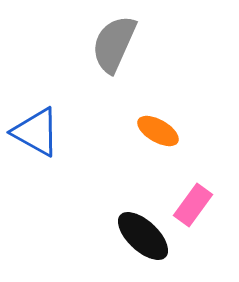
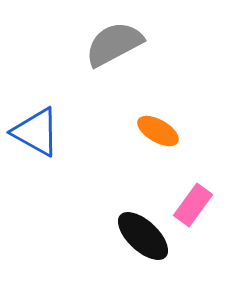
gray semicircle: rotated 38 degrees clockwise
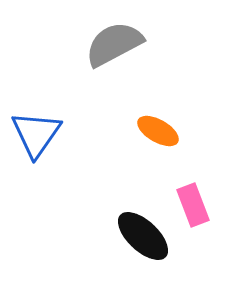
blue triangle: moved 2 px down; rotated 36 degrees clockwise
pink rectangle: rotated 57 degrees counterclockwise
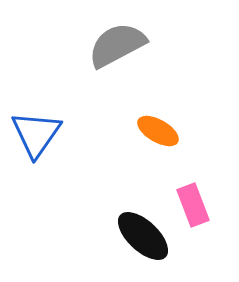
gray semicircle: moved 3 px right, 1 px down
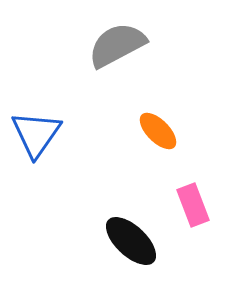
orange ellipse: rotated 15 degrees clockwise
black ellipse: moved 12 px left, 5 px down
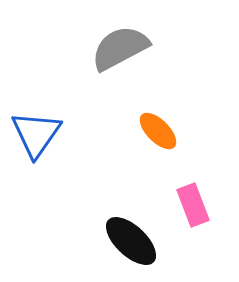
gray semicircle: moved 3 px right, 3 px down
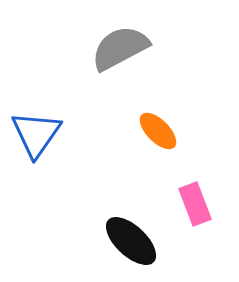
pink rectangle: moved 2 px right, 1 px up
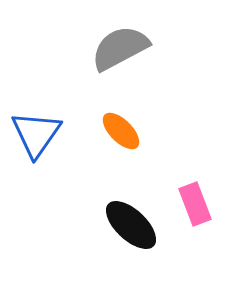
orange ellipse: moved 37 px left
black ellipse: moved 16 px up
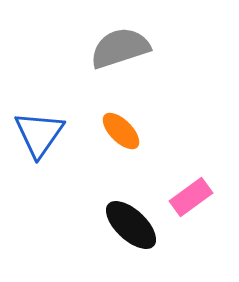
gray semicircle: rotated 10 degrees clockwise
blue triangle: moved 3 px right
pink rectangle: moved 4 px left, 7 px up; rotated 75 degrees clockwise
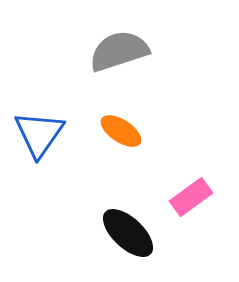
gray semicircle: moved 1 px left, 3 px down
orange ellipse: rotated 12 degrees counterclockwise
black ellipse: moved 3 px left, 8 px down
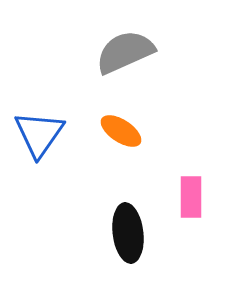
gray semicircle: moved 6 px right, 1 px down; rotated 6 degrees counterclockwise
pink rectangle: rotated 54 degrees counterclockwise
black ellipse: rotated 40 degrees clockwise
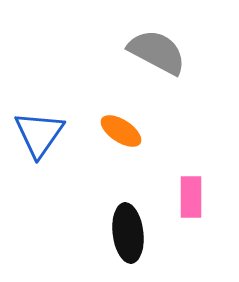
gray semicircle: moved 32 px right; rotated 52 degrees clockwise
